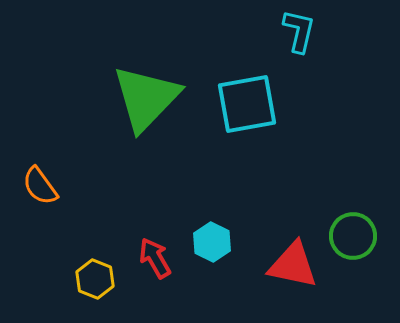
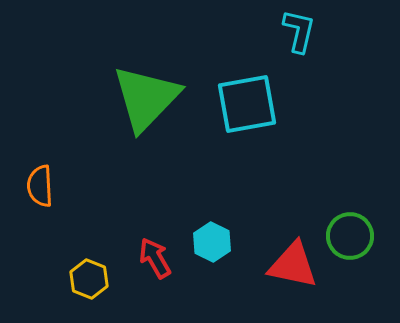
orange semicircle: rotated 33 degrees clockwise
green circle: moved 3 px left
yellow hexagon: moved 6 px left
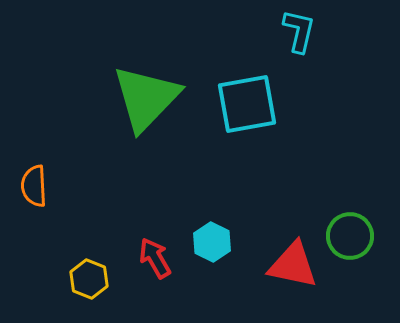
orange semicircle: moved 6 px left
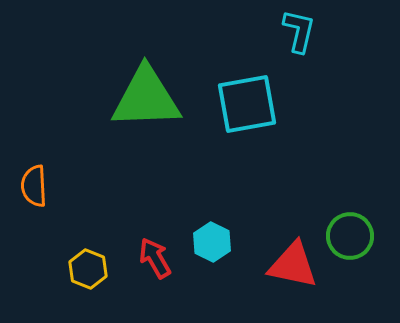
green triangle: rotated 44 degrees clockwise
yellow hexagon: moved 1 px left, 10 px up
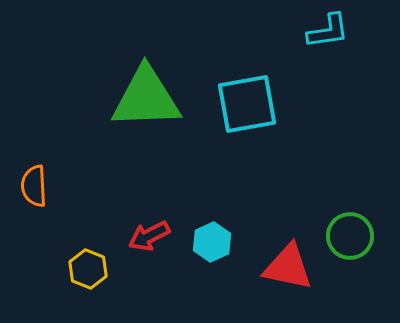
cyan L-shape: moved 29 px right; rotated 69 degrees clockwise
cyan hexagon: rotated 9 degrees clockwise
red arrow: moved 6 px left, 22 px up; rotated 87 degrees counterclockwise
red triangle: moved 5 px left, 2 px down
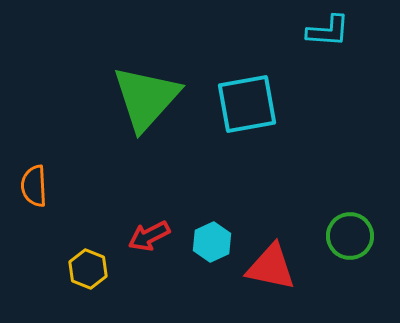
cyan L-shape: rotated 12 degrees clockwise
green triangle: rotated 46 degrees counterclockwise
red triangle: moved 17 px left
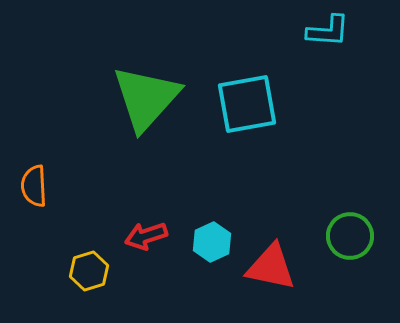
red arrow: moved 3 px left; rotated 9 degrees clockwise
yellow hexagon: moved 1 px right, 2 px down; rotated 21 degrees clockwise
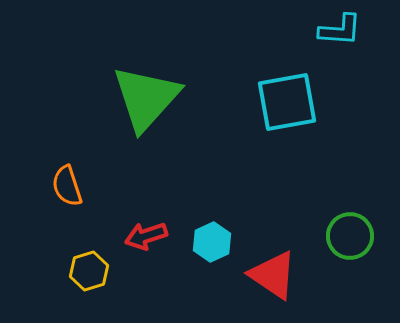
cyan L-shape: moved 12 px right, 1 px up
cyan square: moved 40 px right, 2 px up
orange semicircle: moved 33 px right; rotated 15 degrees counterclockwise
red triangle: moved 2 px right, 8 px down; rotated 22 degrees clockwise
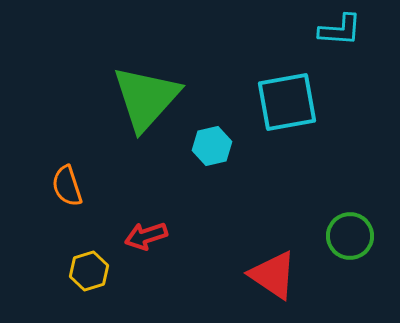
cyan hexagon: moved 96 px up; rotated 12 degrees clockwise
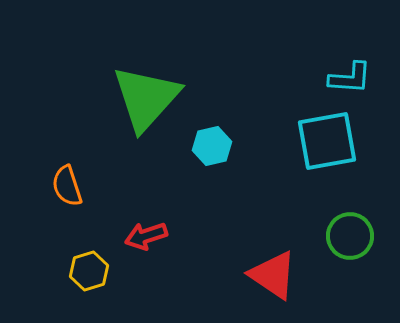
cyan L-shape: moved 10 px right, 48 px down
cyan square: moved 40 px right, 39 px down
